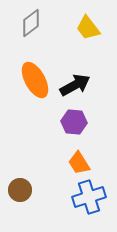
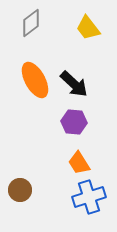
black arrow: moved 1 px left, 1 px up; rotated 72 degrees clockwise
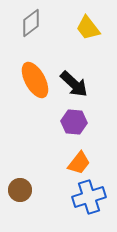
orange trapezoid: rotated 110 degrees counterclockwise
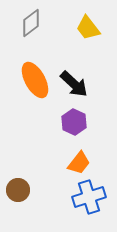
purple hexagon: rotated 20 degrees clockwise
brown circle: moved 2 px left
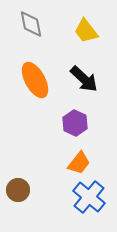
gray diamond: moved 1 px down; rotated 64 degrees counterclockwise
yellow trapezoid: moved 2 px left, 3 px down
black arrow: moved 10 px right, 5 px up
purple hexagon: moved 1 px right, 1 px down
blue cross: rotated 32 degrees counterclockwise
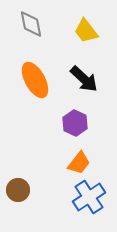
blue cross: rotated 16 degrees clockwise
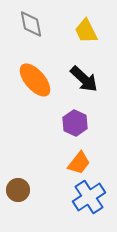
yellow trapezoid: rotated 12 degrees clockwise
orange ellipse: rotated 12 degrees counterclockwise
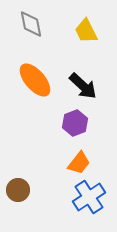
black arrow: moved 1 px left, 7 px down
purple hexagon: rotated 15 degrees clockwise
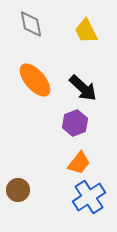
black arrow: moved 2 px down
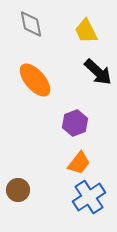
black arrow: moved 15 px right, 16 px up
